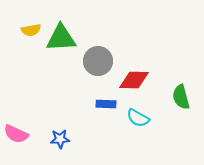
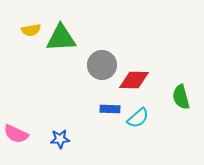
gray circle: moved 4 px right, 4 px down
blue rectangle: moved 4 px right, 5 px down
cyan semicircle: rotated 70 degrees counterclockwise
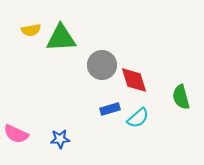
red diamond: rotated 72 degrees clockwise
blue rectangle: rotated 18 degrees counterclockwise
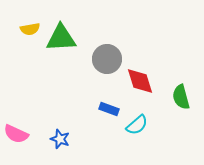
yellow semicircle: moved 1 px left, 1 px up
gray circle: moved 5 px right, 6 px up
red diamond: moved 6 px right, 1 px down
blue rectangle: moved 1 px left; rotated 36 degrees clockwise
cyan semicircle: moved 1 px left, 7 px down
blue star: rotated 24 degrees clockwise
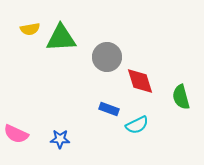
gray circle: moved 2 px up
cyan semicircle: rotated 15 degrees clockwise
blue star: rotated 18 degrees counterclockwise
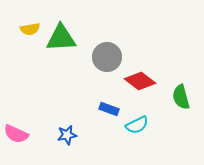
red diamond: rotated 36 degrees counterclockwise
blue star: moved 7 px right, 4 px up; rotated 12 degrees counterclockwise
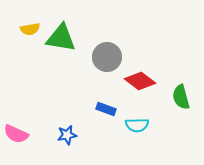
green triangle: rotated 12 degrees clockwise
blue rectangle: moved 3 px left
cyan semicircle: rotated 25 degrees clockwise
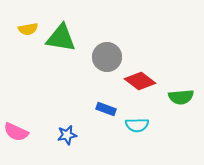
yellow semicircle: moved 2 px left
green semicircle: rotated 80 degrees counterclockwise
pink semicircle: moved 2 px up
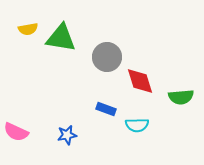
red diamond: rotated 36 degrees clockwise
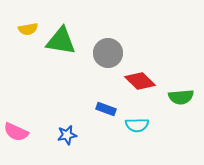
green triangle: moved 3 px down
gray circle: moved 1 px right, 4 px up
red diamond: rotated 28 degrees counterclockwise
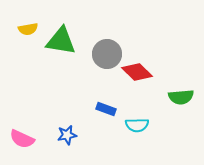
gray circle: moved 1 px left, 1 px down
red diamond: moved 3 px left, 9 px up
pink semicircle: moved 6 px right, 7 px down
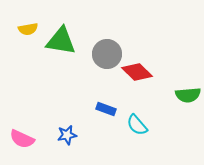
green semicircle: moved 7 px right, 2 px up
cyan semicircle: rotated 50 degrees clockwise
